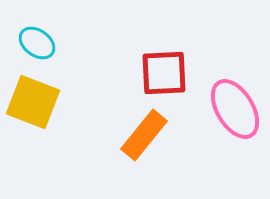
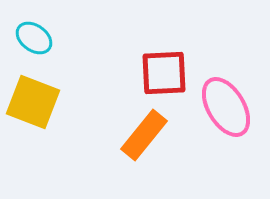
cyan ellipse: moved 3 px left, 5 px up
pink ellipse: moved 9 px left, 2 px up
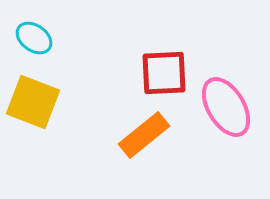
orange rectangle: rotated 12 degrees clockwise
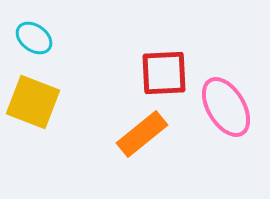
orange rectangle: moved 2 px left, 1 px up
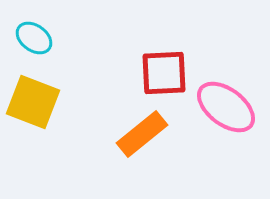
pink ellipse: rotated 22 degrees counterclockwise
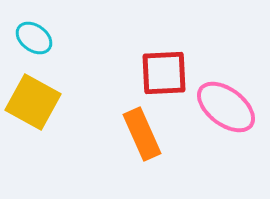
yellow square: rotated 8 degrees clockwise
orange rectangle: rotated 75 degrees counterclockwise
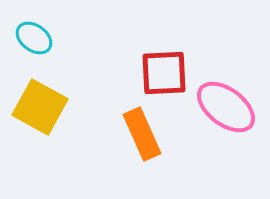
yellow square: moved 7 px right, 5 px down
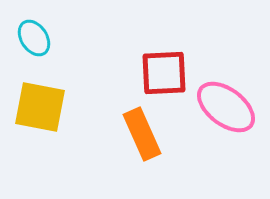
cyan ellipse: rotated 21 degrees clockwise
yellow square: rotated 18 degrees counterclockwise
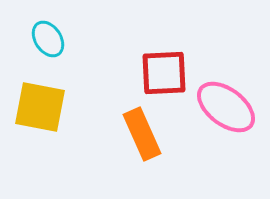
cyan ellipse: moved 14 px right, 1 px down
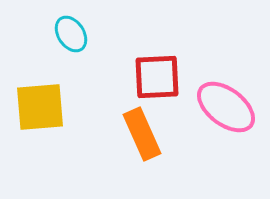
cyan ellipse: moved 23 px right, 5 px up
red square: moved 7 px left, 4 px down
yellow square: rotated 16 degrees counterclockwise
